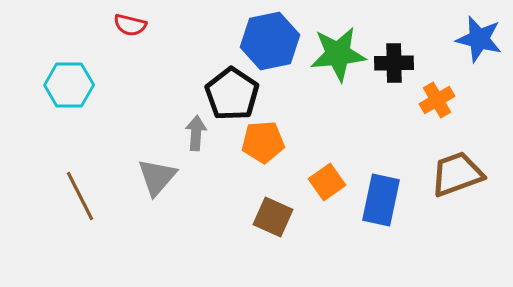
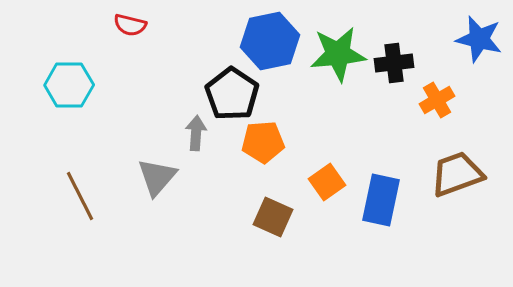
black cross: rotated 6 degrees counterclockwise
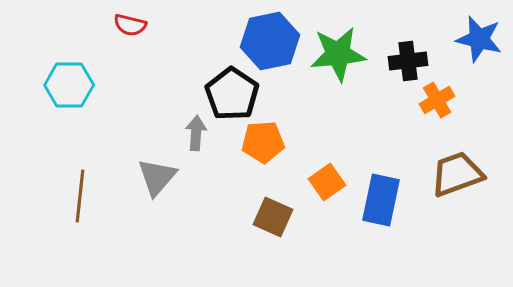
black cross: moved 14 px right, 2 px up
brown line: rotated 33 degrees clockwise
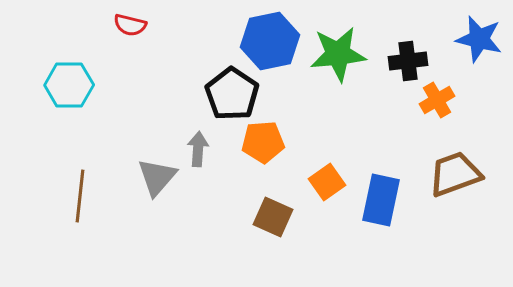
gray arrow: moved 2 px right, 16 px down
brown trapezoid: moved 2 px left
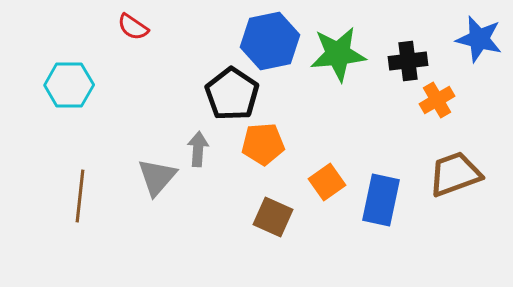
red semicircle: moved 3 px right, 2 px down; rotated 20 degrees clockwise
orange pentagon: moved 2 px down
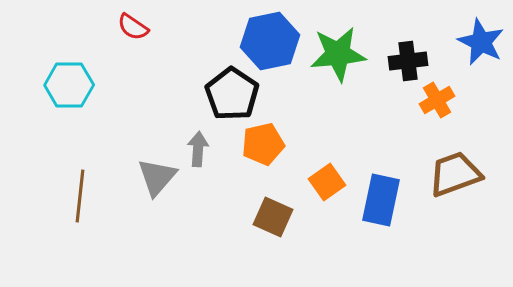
blue star: moved 2 px right, 3 px down; rotated 12 degrees clockwise
orange pentagon: rotated 9 degrees counterclockwise
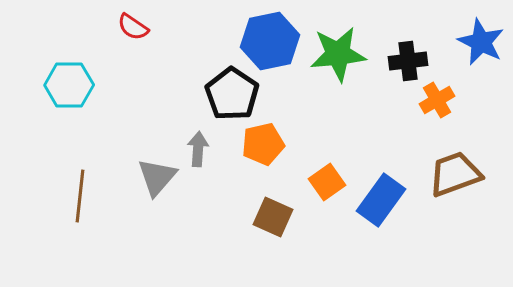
blue rectangle: rotated 24 degrees clockwise
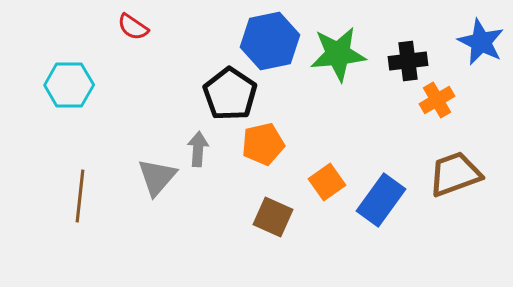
black pentagon: moved 2 px left
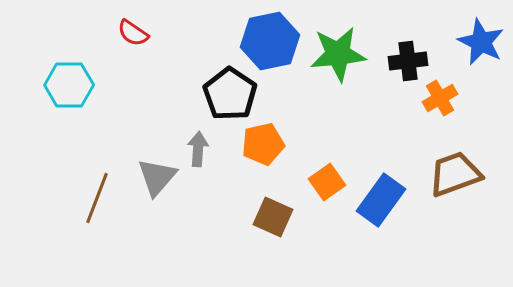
red semicircle: moved 6 px down
orange cross: moved 3 px right, 2 px up
brown line: moved 17 px right, 2 px down; rotated 15 degrees clockwise
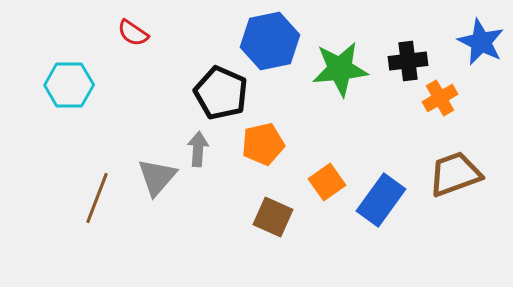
green star: moved 2 px right, 15 px down
black pentagon: moved 9 px left, 1 px up; rotated 10 degrees counterclockwise
